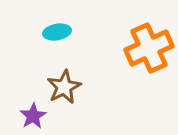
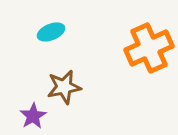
cyan ellipse: moved 6 px left; rotated 12 degrees counterclockwise
brown star: rotated 16 degrees clockwise
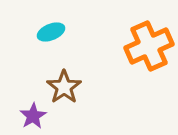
orange cross: moved 2 px up
brown star: rotated 24 degrees counterclockwise
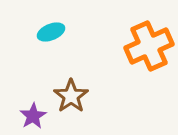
brown star: moved 7 px right, 9 px down
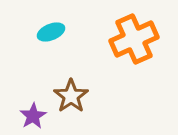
orange cross: moved 15 px left, 7 px up
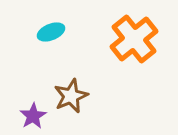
orange cross: rotated 15 degrees counterclockwise
brown star: rotated 12 degrees clockwise
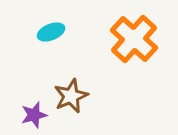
orange cross: rotated 9 degrees counterclockwise
purple star: moved 1 px right, 1 px up; rotated 16 degrees clockwise
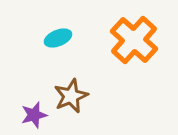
cyan ellipse: moved 7 px right, 6 px down
orange cross: moved 1 px down
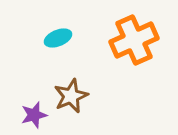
orange cross: rotated 24 degrees clockwise
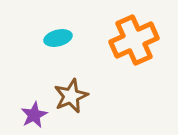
cyan ellipse: rotated 8 degrees clockwise
purple star: rotated 12 degrees counterclockwise
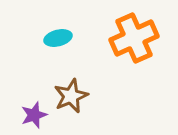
orange cross: moved 2 px up
purple star: rotated 8 degrees clockwise
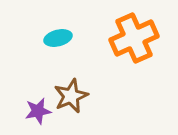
purple star: moved 4 px right, 4 px up; rotated 8 degrees clockwise
